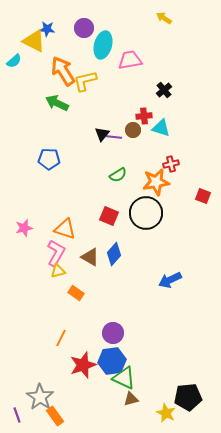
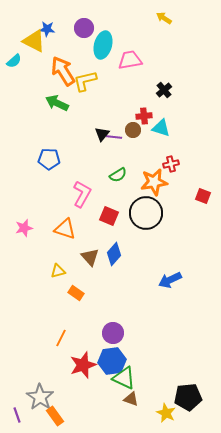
orange star at (156, 182): moved 2 px left
pink L-shape at (56, 253): moved 26 px right, 59 px up
brown triangle at (90, 257): rotated 18 degrees clockwise
brown triangle at (131, 399): rotated 35 degrees clockwise
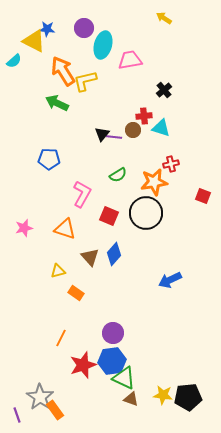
yellow star at (166, 413): moved 3 px left, 18 px up; rotated 18 degrees counterclockwise
orange rectangle at (55, 416): moved 6 px up
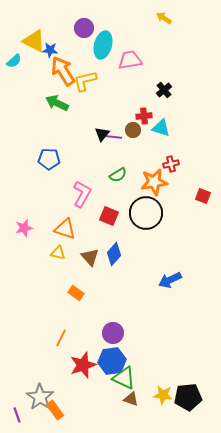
blue star at (47, 29): moved 3 px right, 21 px down
yellow triangle at (58, 271): moved 18 px up; rotated 28 degrees clockwise
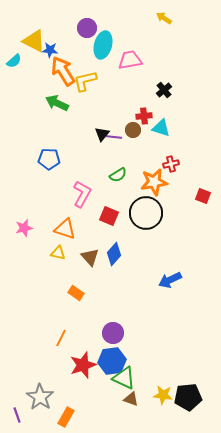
purple circle at (84, 28): moved 3 px right
orange rectangle at (55, 410): moved 11 px right, 7 px down; rotated 66 degrees clockwise
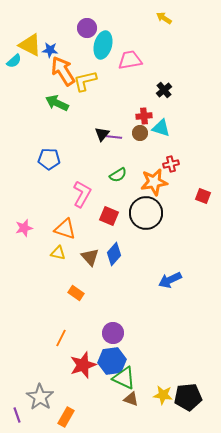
yellow triangle at (34, 41): moved 4 px left, 4 px down
brown circle at (133, 130): moved 7 px right, 3 px down
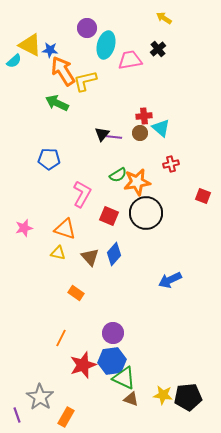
cyan ellipse at (103, 45): moved 3 px right
black cross at (164, 90): moved 6 px left, 41 px up
cyan triangle at (161, 128): rotated 24 degrees clockwise
orange star at (154, 182): moved 17 px left
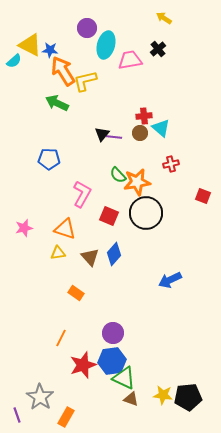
green semicircle at (118, 175): rotated 78 degrees clockwise
yellow triangle at (58, 253): rotated 21 degrees counterclockwise
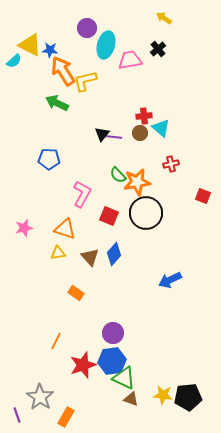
orange line at (61, 338): moved 5 px left, 3 px down
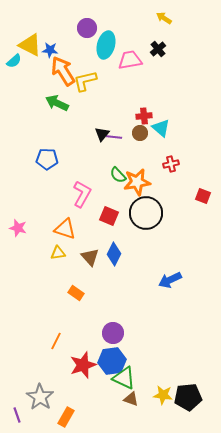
blue pentagon at (49, 159): moved 2 px left
pink star at (24, 228): moved 6 px left; rotated 30 degrees clockwise
blue diamond at (114, 254): rotated 15 degrees counterclockwise
